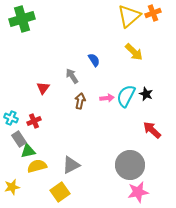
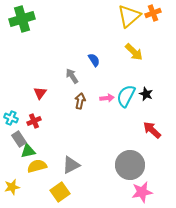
red triangle: moved 3 px left, 5 px down
pink star: moved 4 px right
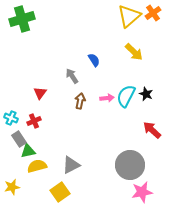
orange cross: rotated 14 degrees counterclockwise
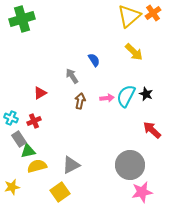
red triangle: rotated 24 degrees clockwise
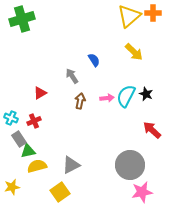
orange cross: rotated 35 degrees clockwise
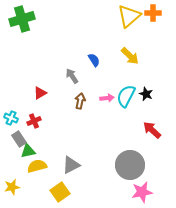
yellow arrow: moved 4 px left, 4 px down
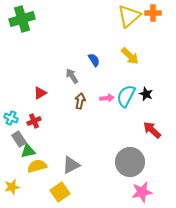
gray circle: moved 3 px up
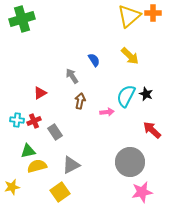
pink arrow: moved 14 px down
cyan cross: moved 6 px right, 2 px down; rotated 16 degrees counterclockwise
gray rectangle: moved 36 px right, 7 px up
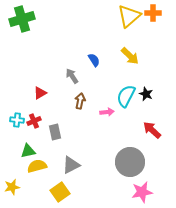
gray rectangle: rotated 21 degrees clockwise
